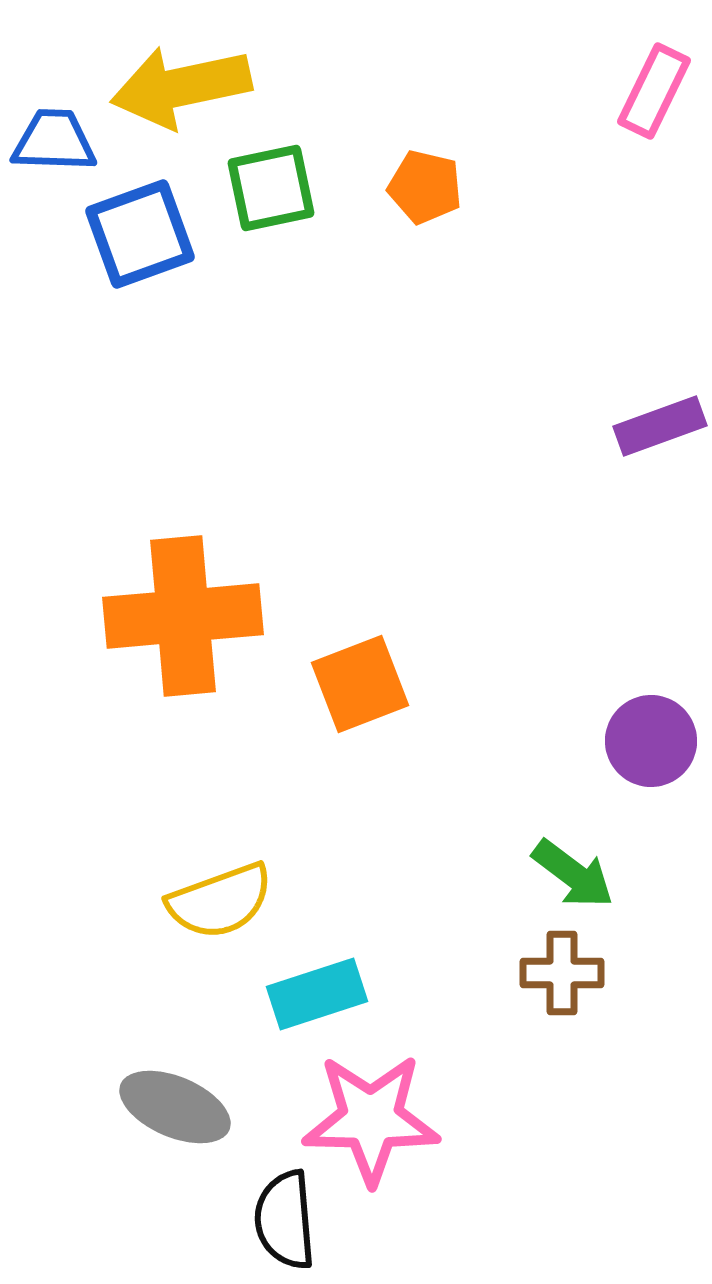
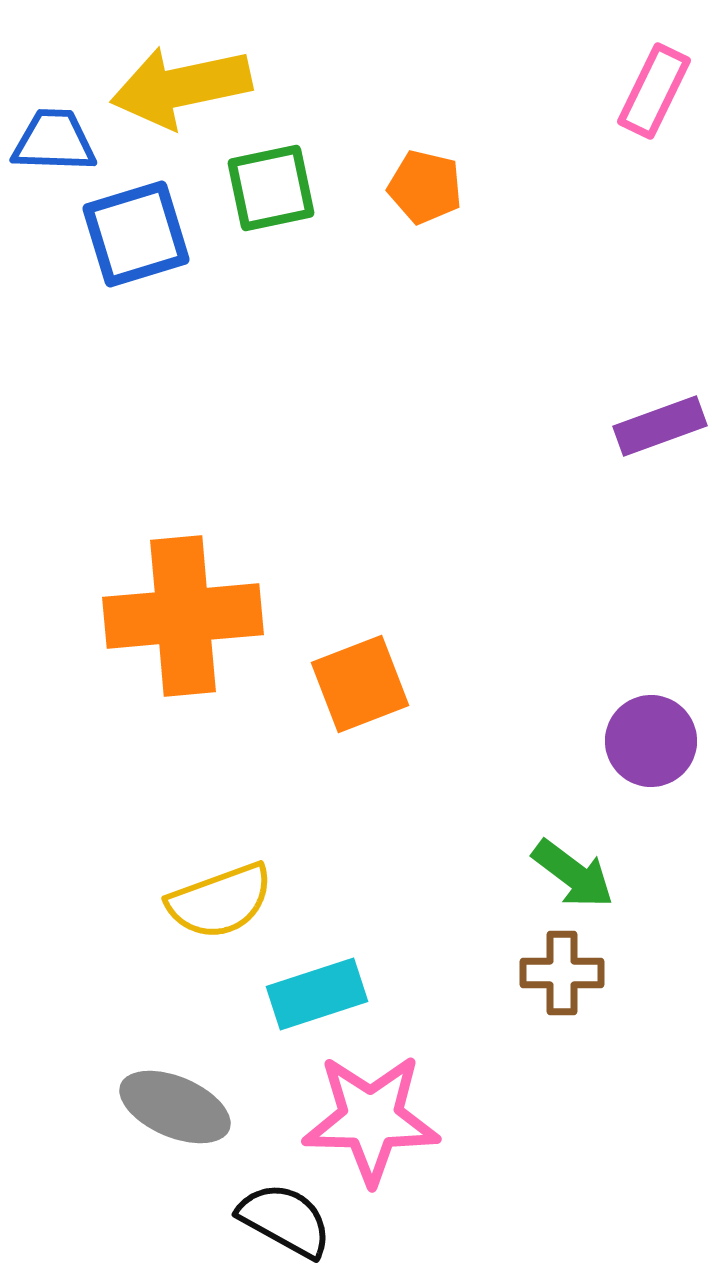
blue square: moved 4 px left; rotated 3 degrees clockwise
black semicircle: rotated 124 degrees clockwise
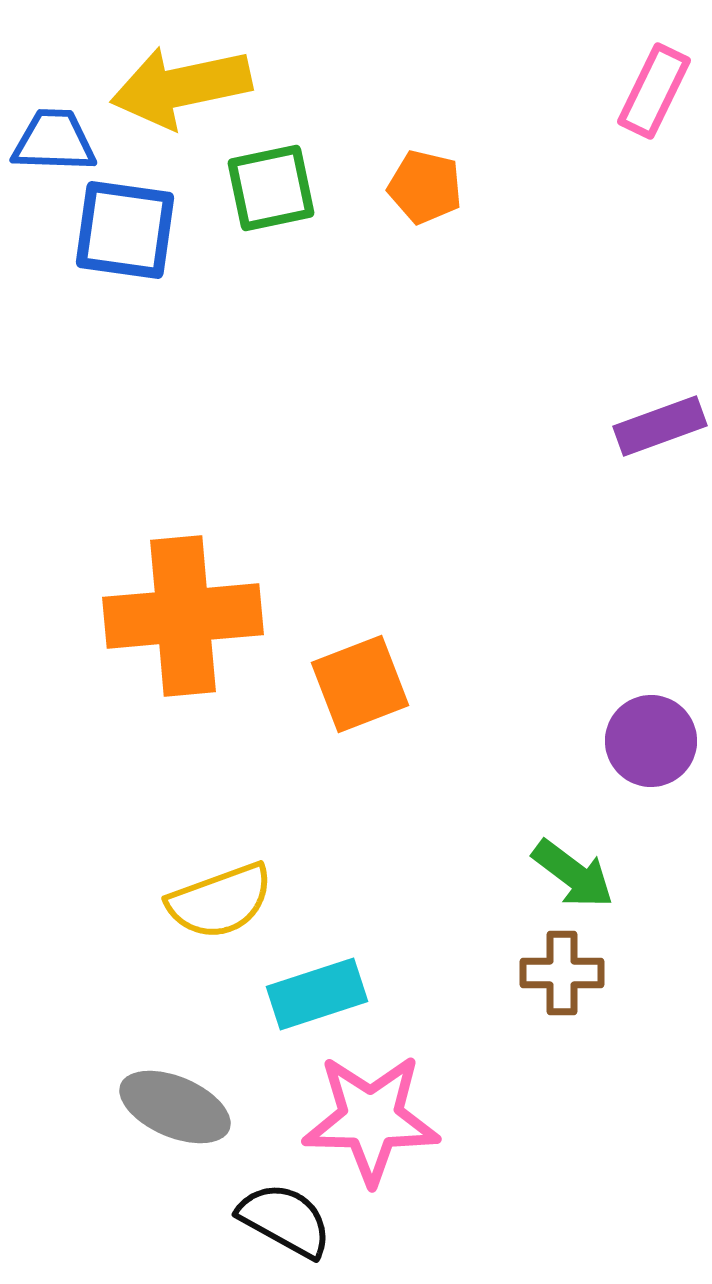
blue square: moved 11 px left, 4 px up; rotated 25 degrees clockwise
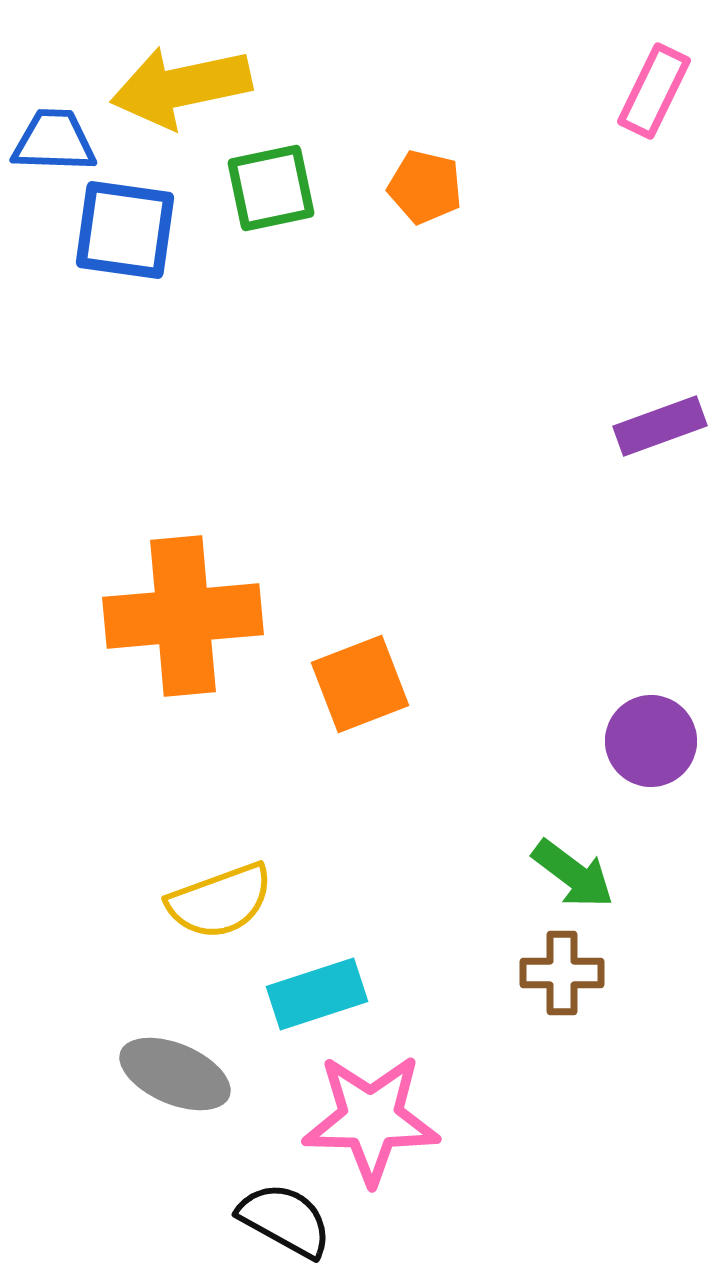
gray ellipse: moved 33 px up
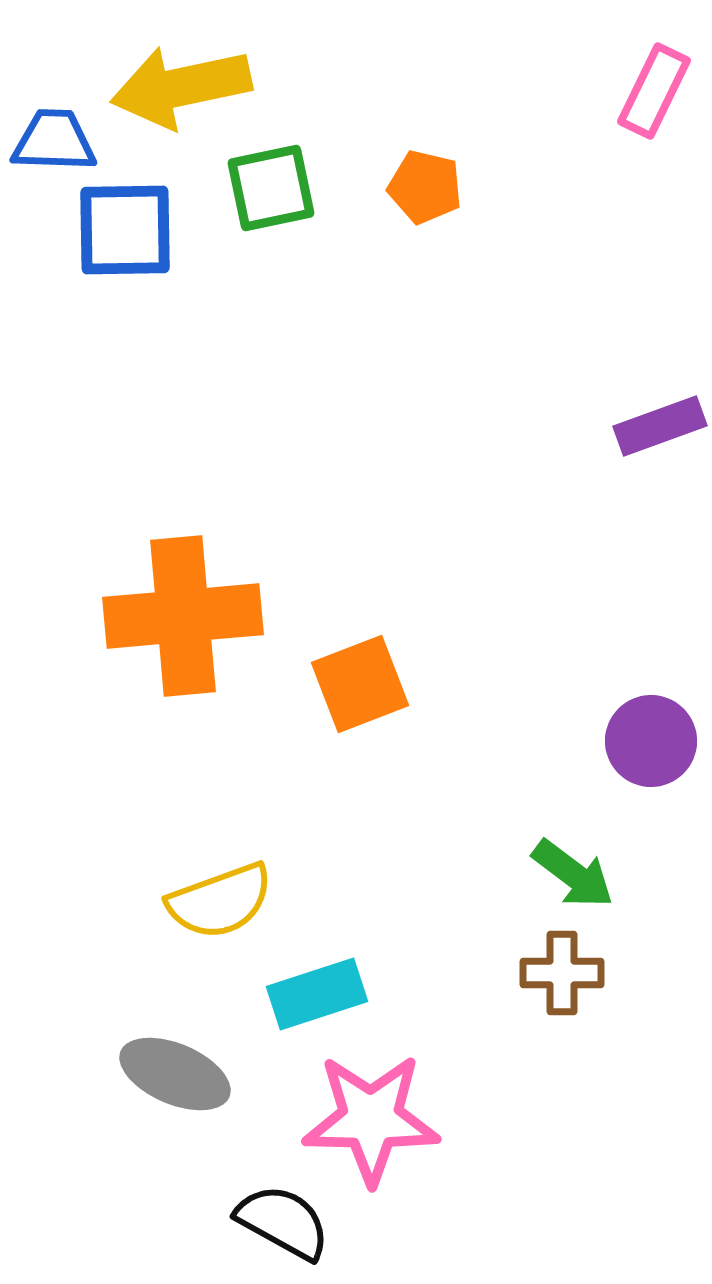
blue square: rotated 9 degrees counterclockwise
black semicircle: moved 2 px left, 2 px down
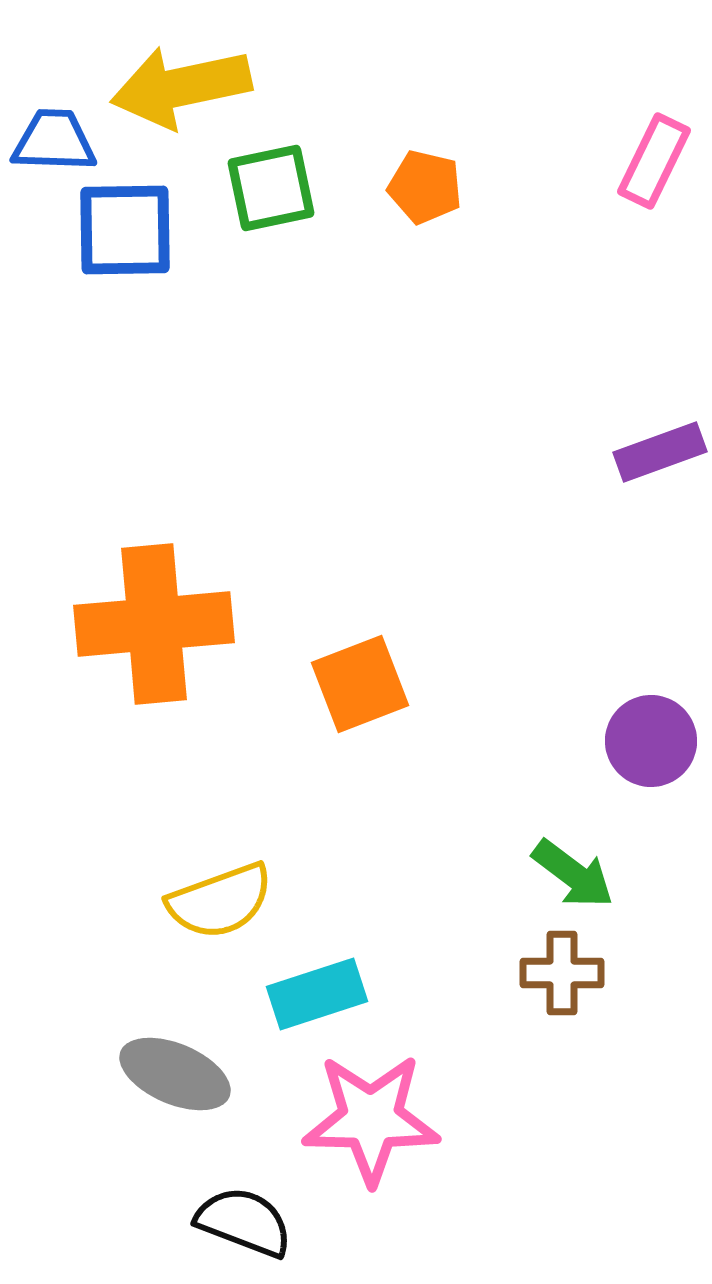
pink rectangle: moved 70 px down
purple rectangle: moved 26 px down
orange cross: moved 29 px left, 8 px down
black semicircle: moved 39 px left; rotated 8 degrees counterclockwise
